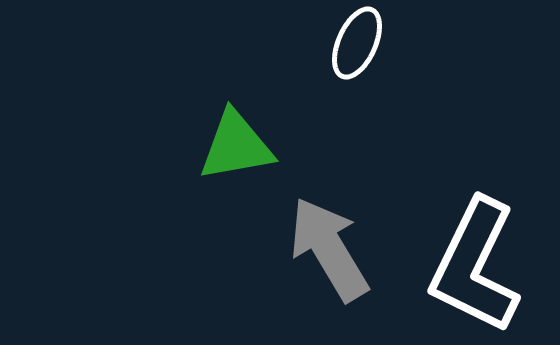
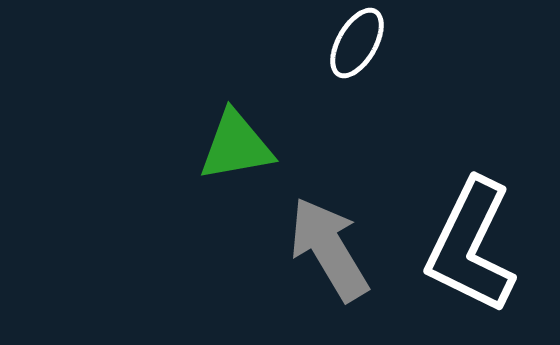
white ellipse: rotated 6 degrees clockwise
white L-shape: moved 4 px left, 20 px up
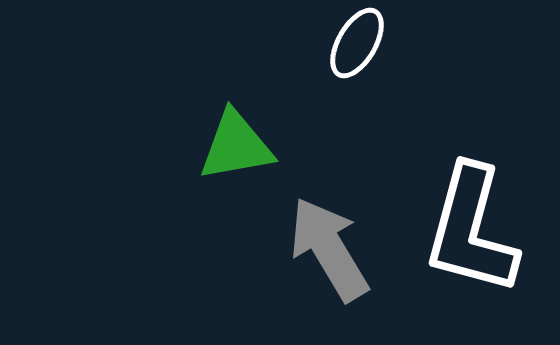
white L-shape: moved 16 px up; rotated 11 degrees counterclockwise
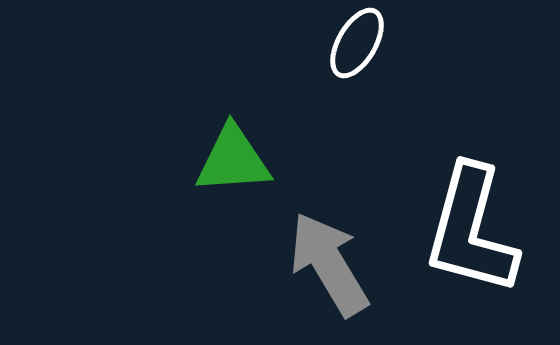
green triangle: moved 3 px left, 14 px down; rotated 6 degrees clockwise
gray arrow: moved 15 px down
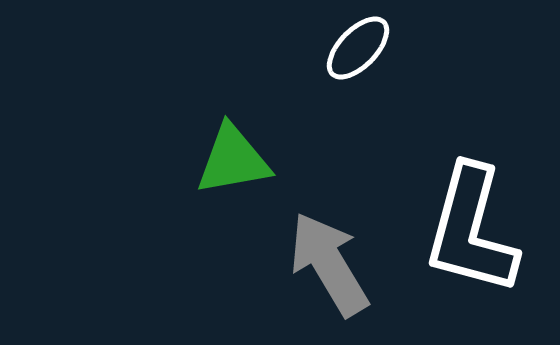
white ellipse: moved 1 px right, 5 px down; rotated 14 degrees clockwise
green triangle: rotated 6 degrees counterclockwise
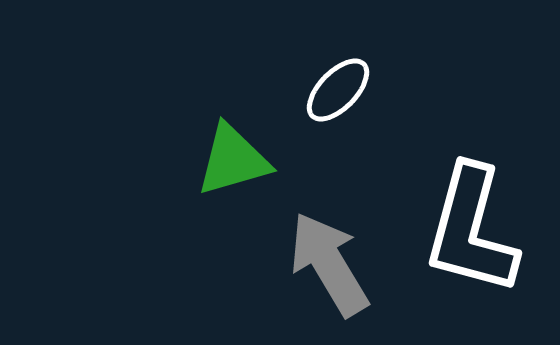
white ellipse: moved 20 px left, 42 px down
green triangle: rotated 6 degrees counterclockwise
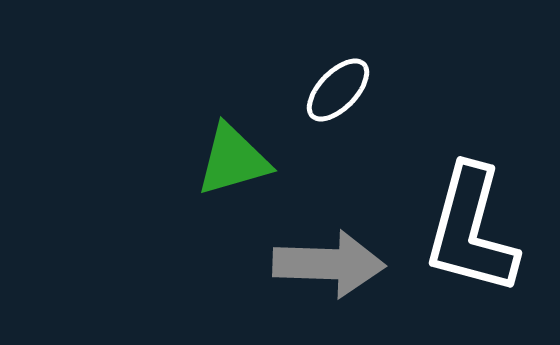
gray arrow: rotated 123 degrees clockwise
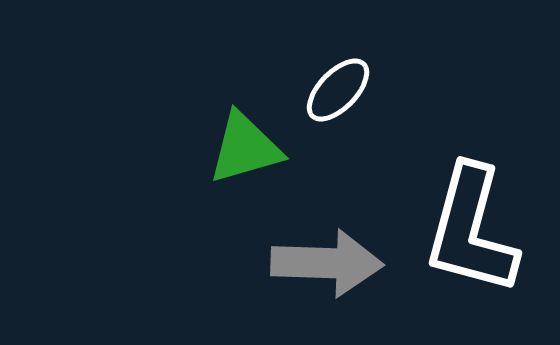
green triangle: moved 12 px right, 12 px up
gray arrow: moved 2 px left, 1 px up
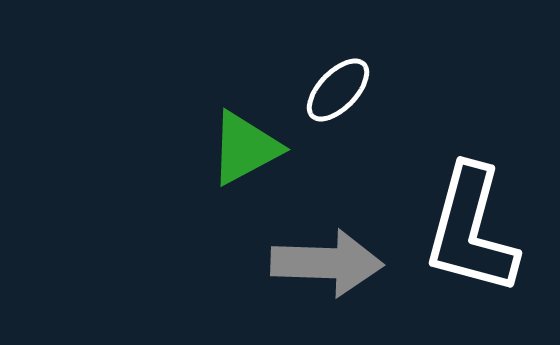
green triangle: rotated 12 degrees counterclockwise
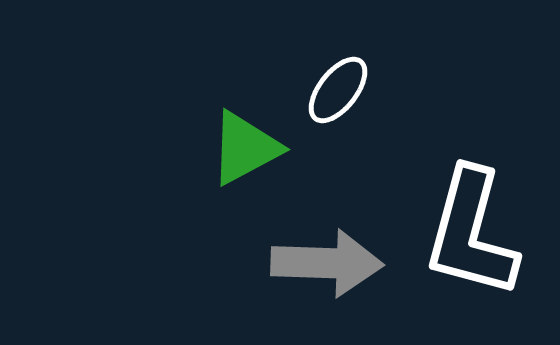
white ellipse: rotated 6 degrees counterclockwise
white L-shape: moved 3 px down
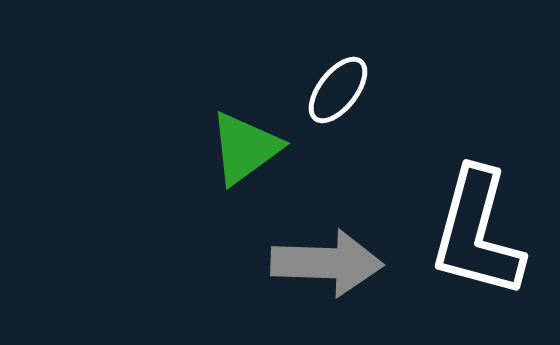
green triangle: rotated 8 degrees counterclockwise
white L-shape: moved 6 px right
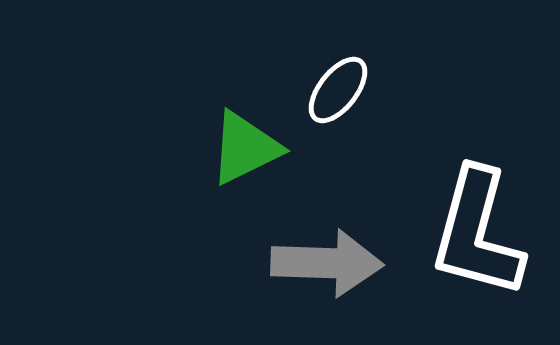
green triangle: rotated 10 degrees clockwise
